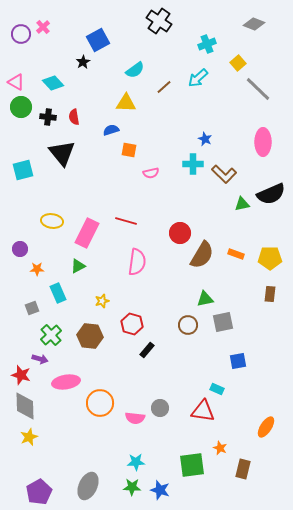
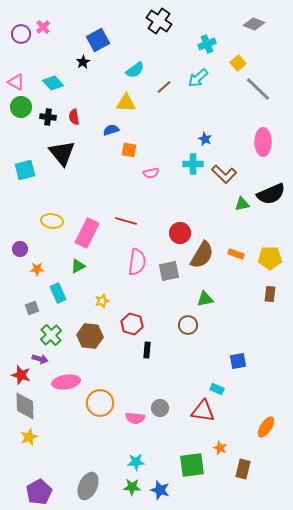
cyan square at (23, 170): moved 2 px right
gray square at (223, 322): moved 54 px left, 51 px up
black rectangle at (147, 350): rotated 35 degrees counterclockwise
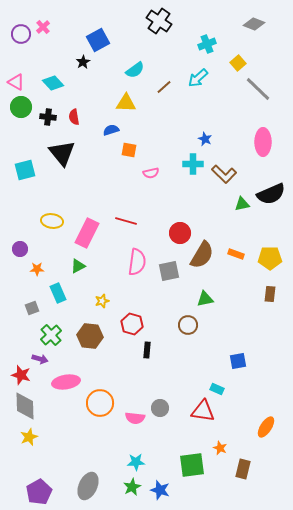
green star at (132, 487): rotated 30 degrees counterclockwise
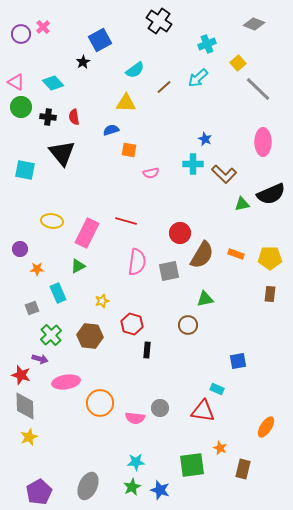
blue square at (98, 40): moved 2 px right
cyan square at (25, 170): rotated 25 degrees clockwise
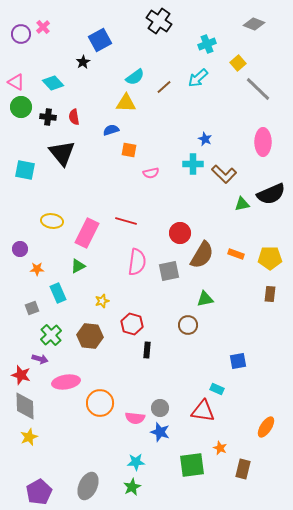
cyan semicircle at (135, 70): moved 7 px down
blue star at (160, 490): moved 58 px up
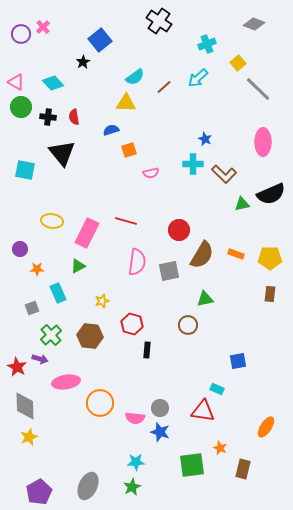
blue square at (100, 40): rotated 10 degrees counterclockwise
orange square at (129, 150): rotated 28 degrees counterclockwise
red circle at (180, 233): moved 1 px left, 3 px up
red star at (21, 375): moved 4 px left, 8 px up; rotated 12 degrees clockwise
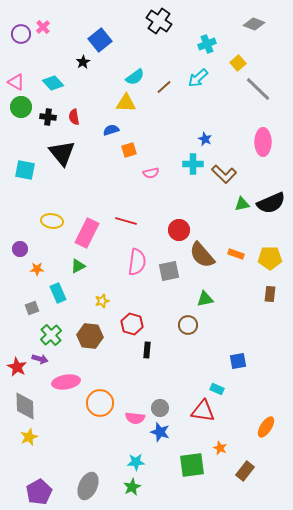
black semicircle at (271, 194): moved 9 px down
brown semicircle at (202, 255): rotated 108 degrees clockwise
brown rectangle at (243, 469): moved 2 px right, 2 px down; rotated 24 degrees clockwise
